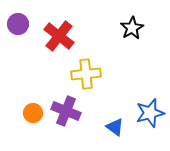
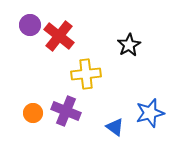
purple circle: moved 12 px right, 1 px down
black star: moved 3 px left, 17 px down
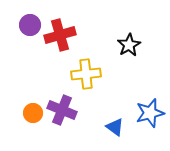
red cross: moved 1 px right, 1 px up; rotated 36 degrees clockwise
purple cross: moved 4 px left, 1 px up
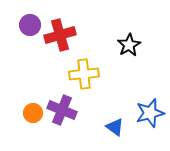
yellow cross: moved 2 px left
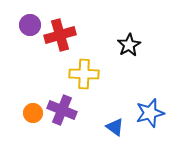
yellow cross: rotated 8 degrees clockwise
